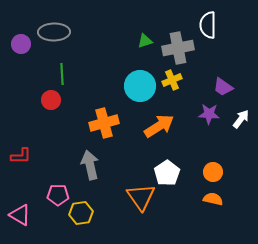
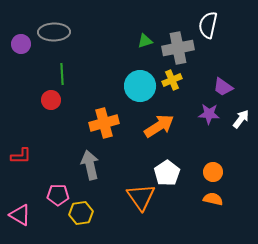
white semicircle: rotated 12 degrees clockwise
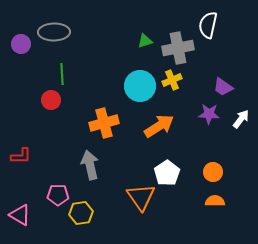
orange semicircle: moved 2 px right, 2 px down; rotated 12 degrees counterclockwise
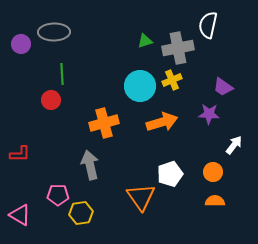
white arrow: moved 7 px left, 26 px down
orange arrow: moved 3 px right, 4 px up; rotated 16 degrees clockwise
red L-shape: moved 1 px left, 2 px up
white pentagon: moved 3 px right, 1 px down; rotated 15 degrees clockwise
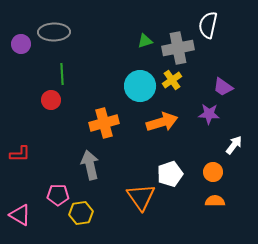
yellow cross: rotated 12 degrees counterclockwise
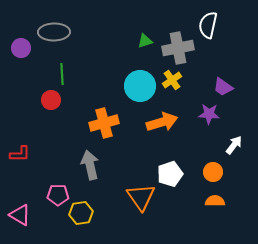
purple circle: moved 4 px down
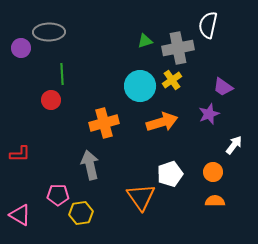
gray ellipse: moved 5 px left
purple star: rotated 25 degrees counterclockwise
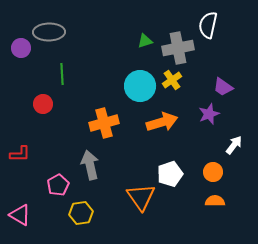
red circle: moved 8 px left, 4 px down
pink pentagon: moved 10 px up; rotated 30 degrees counterclockwise
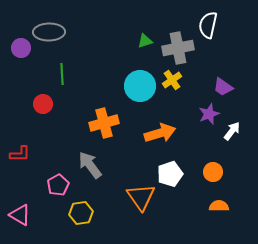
orange arrow: moved 2 px left, 11 px down
white arrow: moved 2 px left, 14 px up
gray arrow: rotated 24 degrees counterclockwise
orange semicircle: moved 4 px right, 5 px down
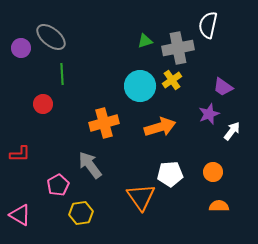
gray ellipse: moved 2 px right, 5 px down; rotated 40 degrees clockwise
orange arrow: moved 6 px up
white pentagon: rotated 15 degrees clockwise
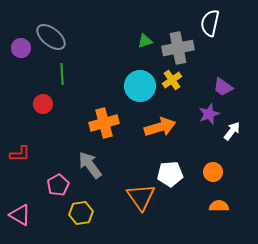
white semicircle: moved 2 px right, 2 px up
